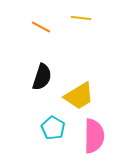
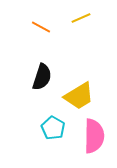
yellow line: rotated 30 degrees counterclockwise
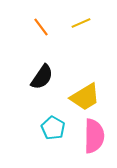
yellow line: moved 5 px down
orange line: rotated 24 degrees clockwise
black semicircle: rotated 16 degrees clockwise
yellow trapezoid: moved 6 px right, 1 px down
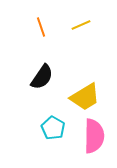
yellow line: moved 2 px down
orange line: rotated 18 degrees clockwise
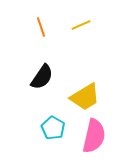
pink semicircle: rotated 12 degrees clockwise
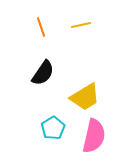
yellow line: rotated 12 degrees clockwise
black semicircle: moved 1 px right, 4 px up
cyan pentagon: rotated 10 degrees clockwise
